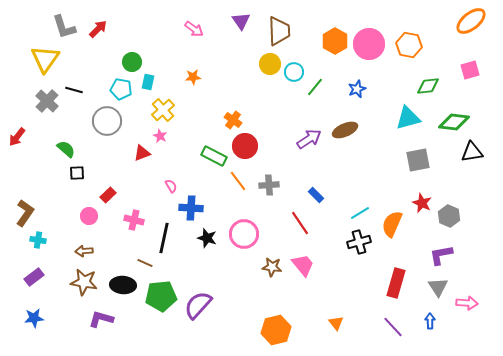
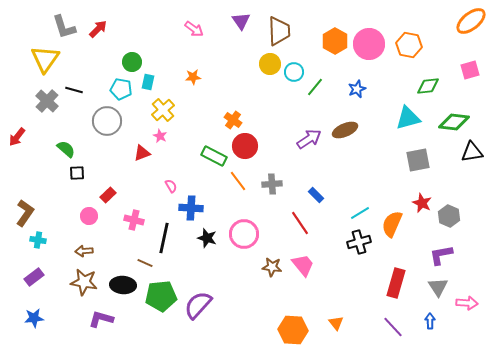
gray cross at (269, 185): moved 3 px right, 1 px up
orange hexagon at (276, 330): moved 17 px right; rotated 16 degrees clockwise
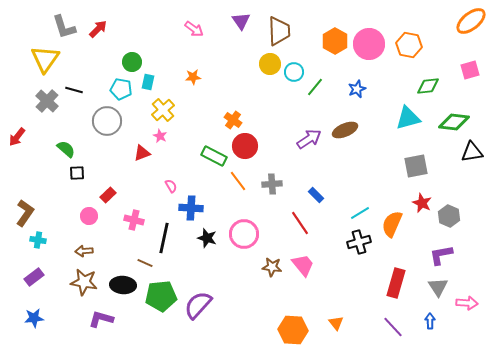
gray square at (418, 160): moved 2 px left, 6 px down
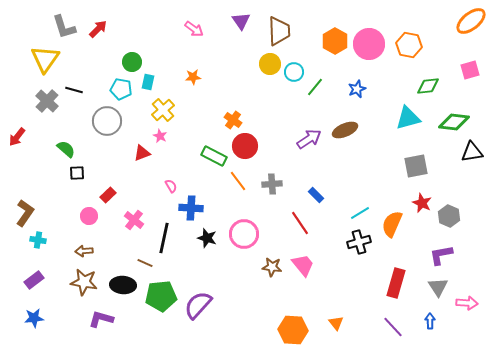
pink cross at (134, 220): rotated 24 degrees clockwise
purple rectangle at (34, 277): moved 3 px down
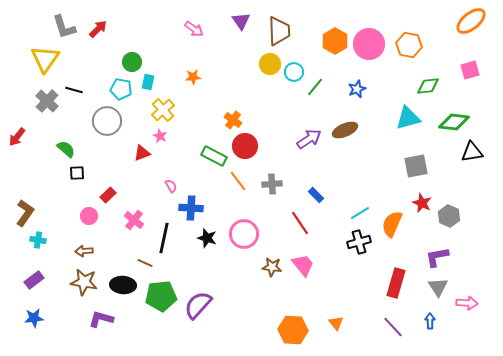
purple L-shape at (441, 255): moved 4 px left, 2 px down
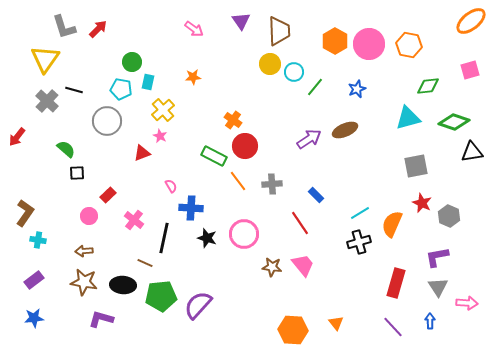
green diamond at (454, 122): rotated 12 degrees clockwise
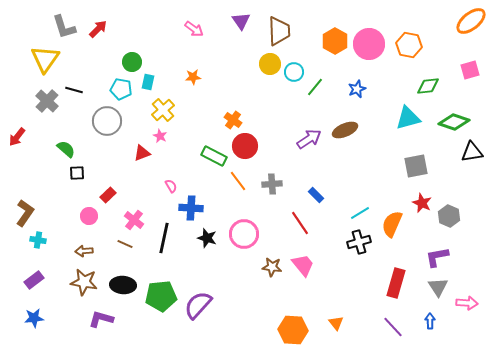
brown line at (145, 263): moved 20 px left, 19 px up
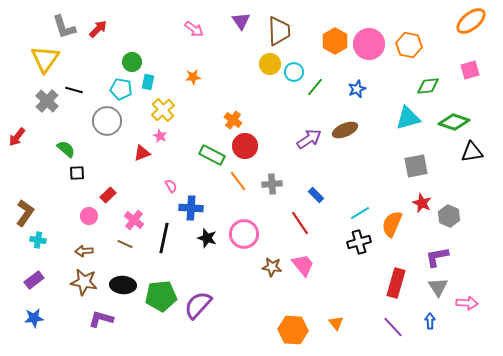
green rectangle at (214, 156): moved 2 px left, 1 px up
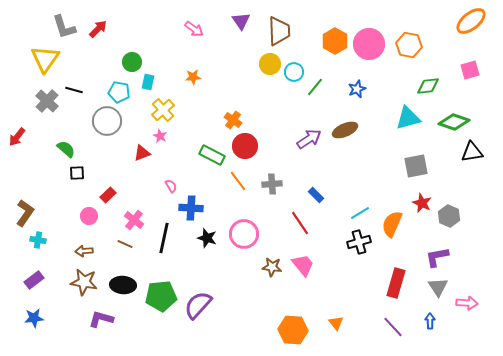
cyan pentagon at (121, 89): moved 2 px left, 3 px down
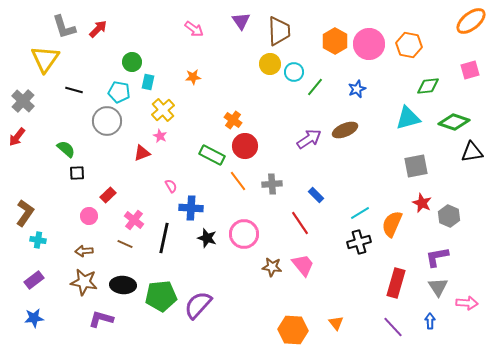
gray cross at (47, 101): moved 24 px left
